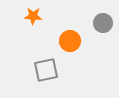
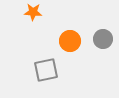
orange star: moved 4 px up
gray circle: moved 16 px down
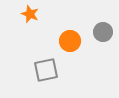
orange star: moved 3 px left, 2 px down; rotated 18 degrees clockwise
gray circle: moved 7 px up
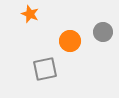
gray square: moved 1 px left, 1 px up
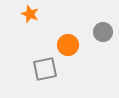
orange circle: moved 2 px left, 4 px down
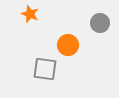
gray circle: moved 3 px left, 9 px up
gray square: rotated 20 degrees clockwise
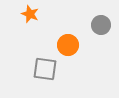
gray circle: moved 1 px right, 2 px down
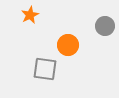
orange star: moved 1 px down; rotated 24 degrees clockwise
gray circle: moved 4 px right, 1 px down
